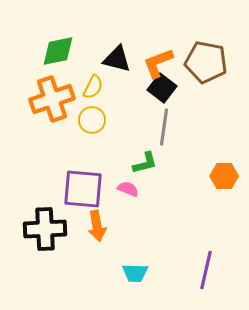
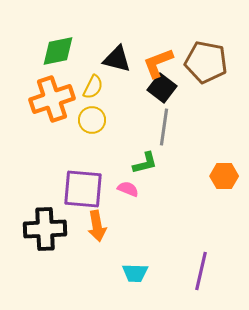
purple line: moved 5 px left, 1 px down
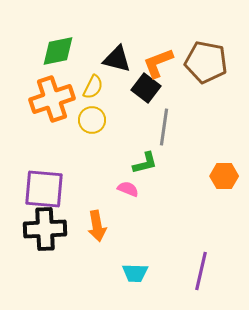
black square: moved 16 px left
purple square: moved 39 px left
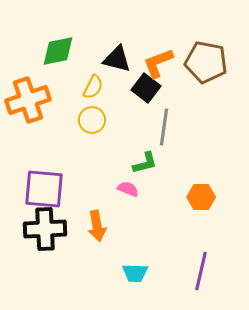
orange cross: moved 24 px left, 1 px down
orange hexagon: moved 23 px left, 21 px down
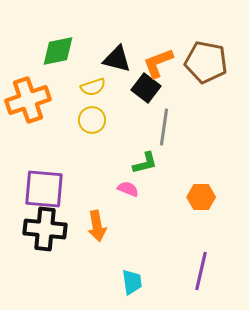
yellow semicircle: rotated 45 degrees clockwise
black cross: rotated 9 degrees clockwise
cyan trapezoid: moved 3 px left, 9 px down; rotated 100 degrees counterclockwise
